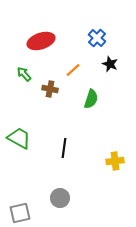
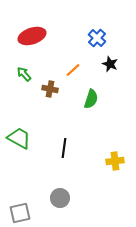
red ellipse: moved 9 px left, 5 px up
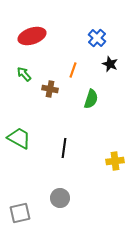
orange line: rotated 28 degrees counterclockwise
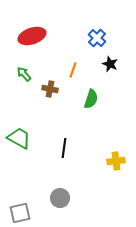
yellow cross: moved 1 px right
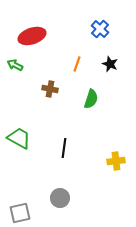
blue cross: moved 3 px right, 9 px up
orange line: moved 4 px right, 6 px up
green arrow: moved 9 px left, 9 px up; rotated 21 degrees counterclockwise
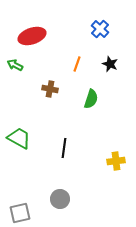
gray circle: moved 1 px down
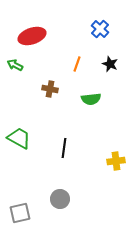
green semicircle: rotated 66 degrees clockwise
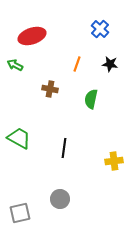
black star: rotated 14 degrees counterclockwise
green semicircle: rotated 108 degrees clockwise
yellow cross: moved 2 px left
